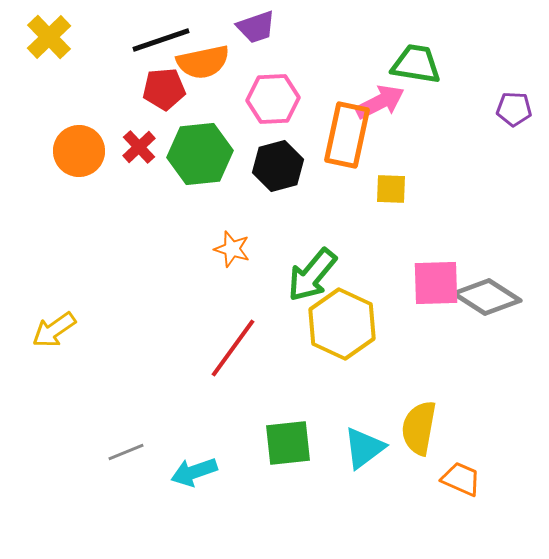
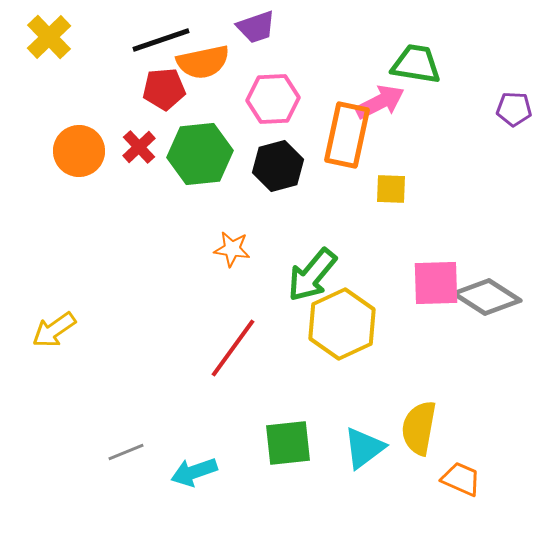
orange star: rotated 9 degrees counterclockwise
yellow hexagon: rotated 10 degrees clockwise
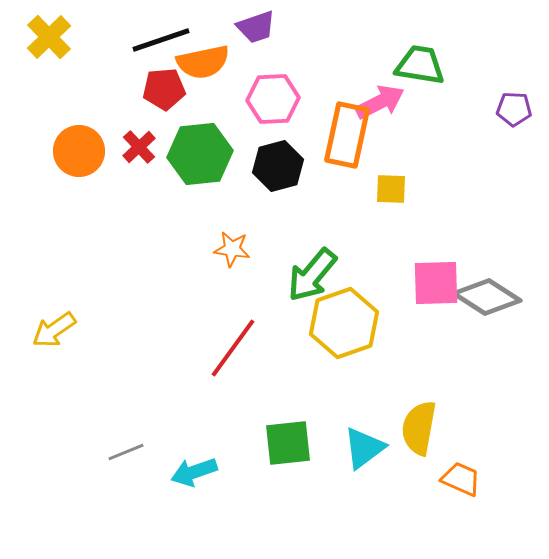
green trapezoid: moved 4 px right, 1 px down
yellow hexagon: moved 2 px right, 1 px up; rotated 6 degrees clockwise
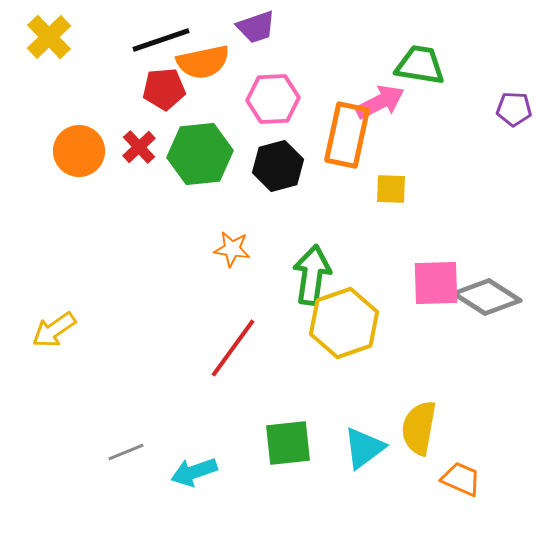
green arrow: rotated 148 degrees clockwise
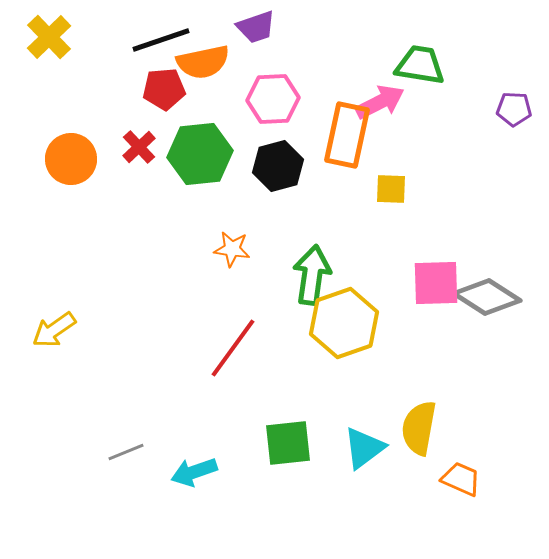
orange circle: moved 8 px left, 8 px down
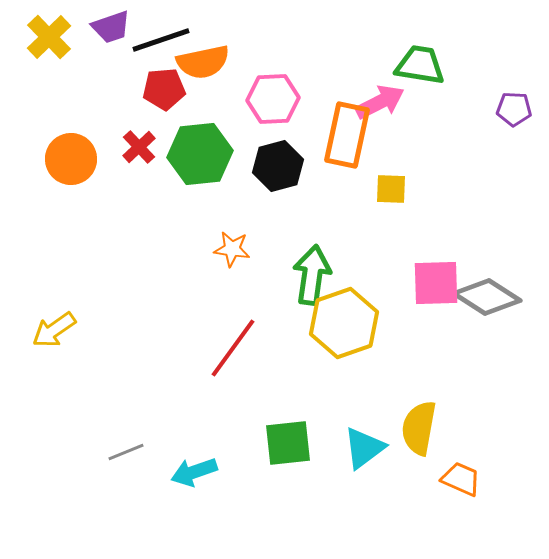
purple trapezoid: moved 145 px left
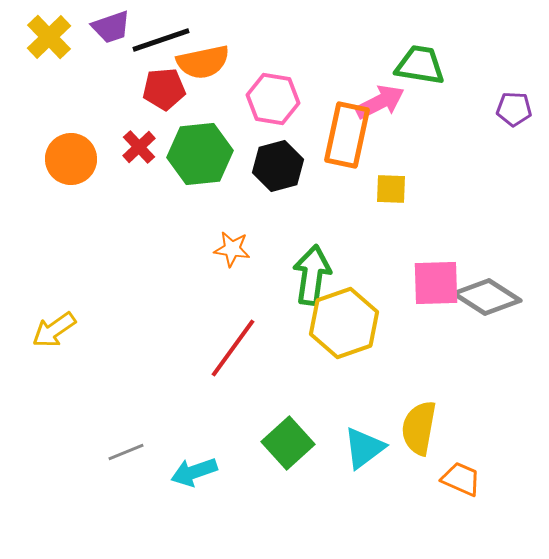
pink hexagon: rotated 12 degrees clockwise
green square: rotated 36 degrees counterclockwise
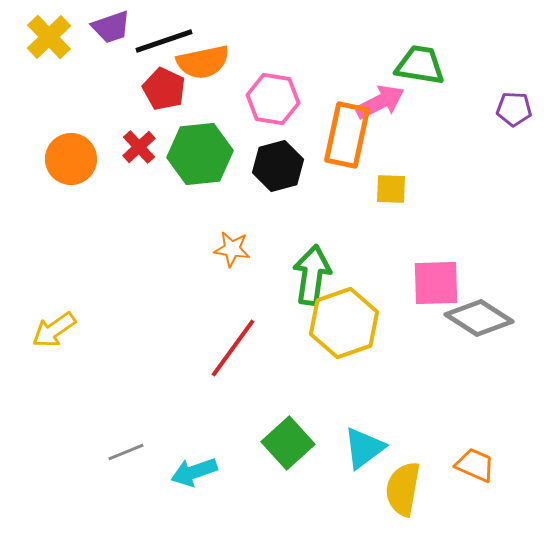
black line: moved 3 px right, 1 px down
red pentagon: rotated 30 degrees clockwise
gray diamond: moved 8 px left, 21 px down
yellow semicircle: moved 16 px left, 61 px down
orange trapezoid: moved 14 px right, 14 px up
